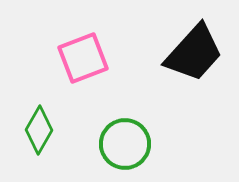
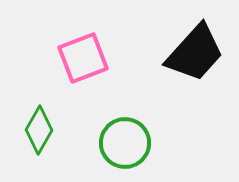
black trapezoid: moved 1 px right
green circle: moved 1 px up
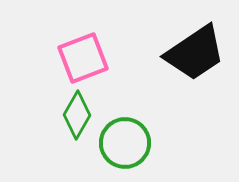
black trapezoid: rotated 14 degrees clockwise
green diamond: moved 38 px right, 15 px up
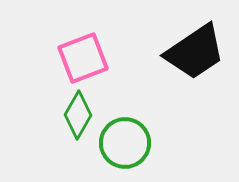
black trapezoid: moved 1 px up
green diamond: moved 1 px right
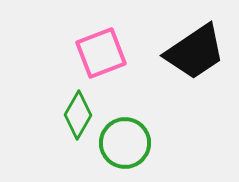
pink square: moved 18 px right, 5 px up
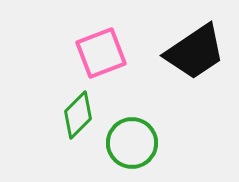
green diamond: rotated 15 degrees clockwise
green circle: moved 7 px right
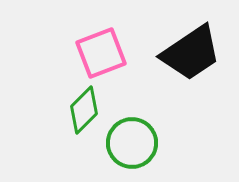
black trapezoid: moved 4 px left, 1 px down
green diamond: moved 6 px right, 5 px up
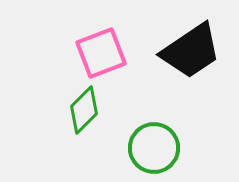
black trapezoid: moved 2 px up
green circle: moved 22 px right, 5 px down
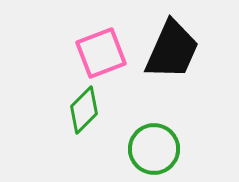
black trapezoid: moved 19 px left, 1 px up; rotated 32 degrees counterclockwise
green circle: moved 1 px down
